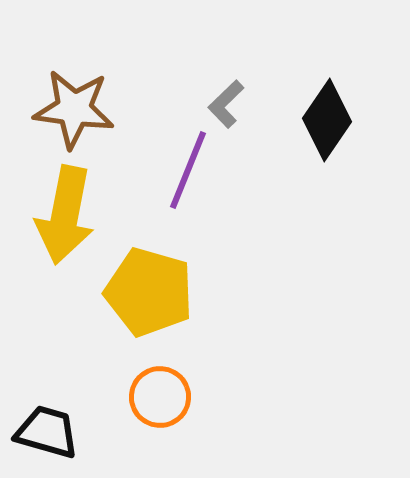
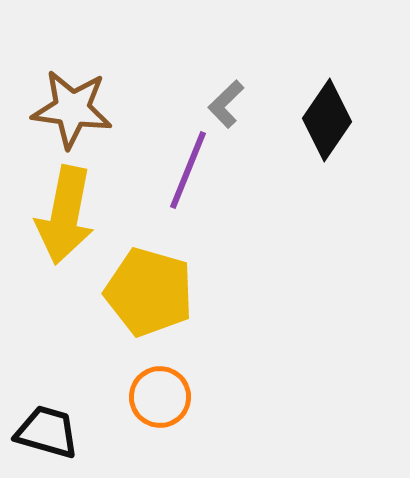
brown star: moved 2 px left
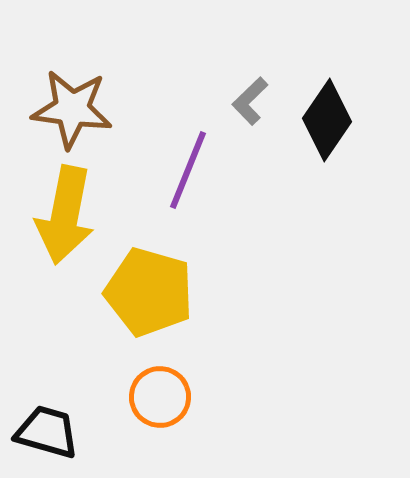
gray L-shape: moved 24 px right, 3 px up
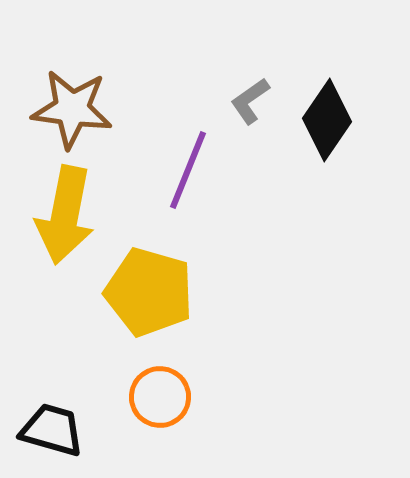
gray L-shape: rotated 9 degrees clockwise
black trapezoid: moved 5 px right, 2 px up
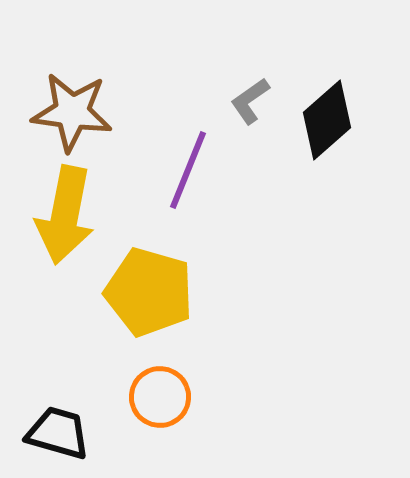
brown star: moved 3 px down
black diamond: rotated 14 degrees clockwise
black trapezoid: moved 6 px right, 3 px down
